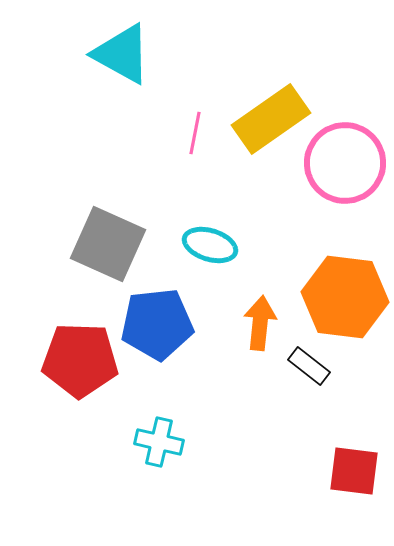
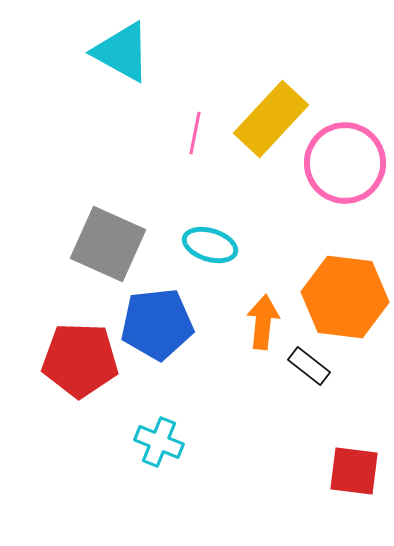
cyan triangle: moved 2 px up
yellow rectangle: rotated 12 degrees counterclockwise
orange arrow: moved 3 px right, 1 px up
cyan cross: rotated 9 degrees clockwise
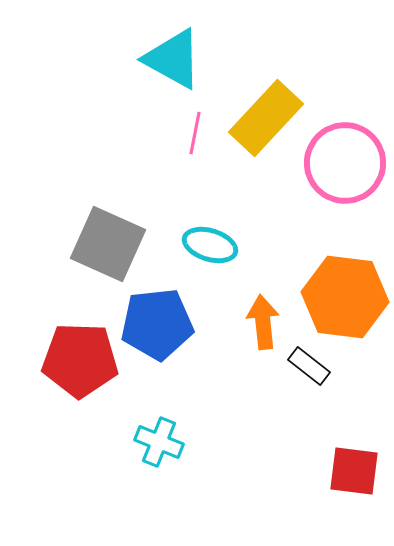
cyan triangle: moved 51 px right, 7 px down
yellow rectangle: moved 5 px left, 1 px up
orange arrow: rotated 12 degrees counterclockwise
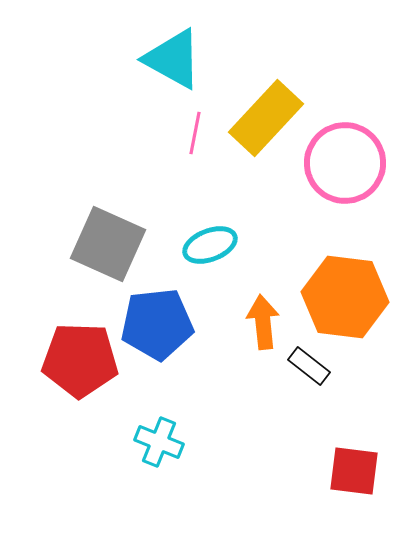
cyan ellipse: rotated 38 degrees counterclockwise
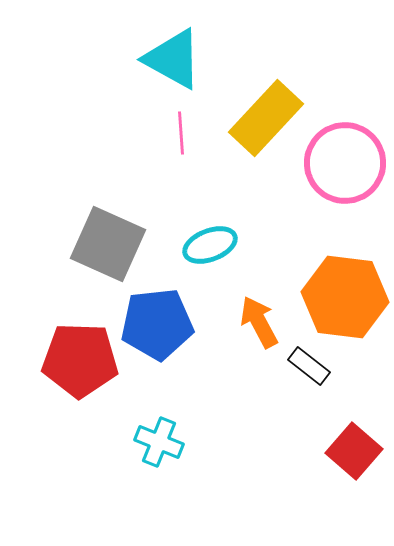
pink line: moved 14 px left; rotated 15 degrees counterclockwise
orange arrow: moved 4 px left; rotated 22 degrees counterclockwise
red square: moved 20 px up; rotated 34 degrees clockwise
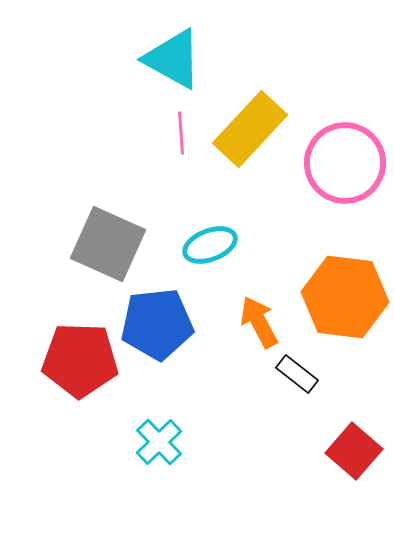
yellow rectangle: moved 16 px left, 11 px down
black rectangle: moved 12 px left, 8 px down
cyan cross: rotated 24 degrees clockwise
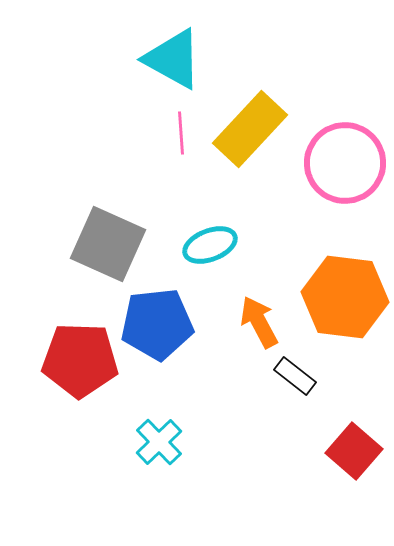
black rectangle: moved 2 px left, 2 px down
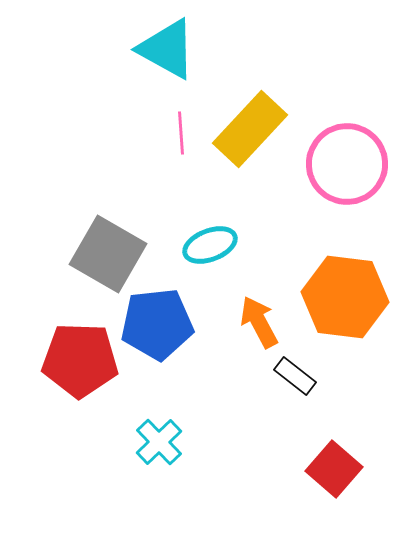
cyan triangle: moved 6 px left, 10 px up
pink circle: moved 2 px right, 1 px down
gray square: moved 10 px down; rotated 6 degrees clockwise
red square: moved 20 px left, 18 px down
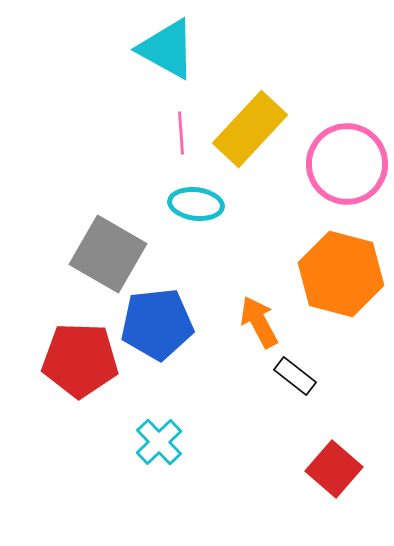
cyan ellipse: moved 14 px left, 41 px up; rotated 28 degrees clockwise
orange hexagon: moved 4 px left, 23 px up; rotated 8 degrees clockwise
